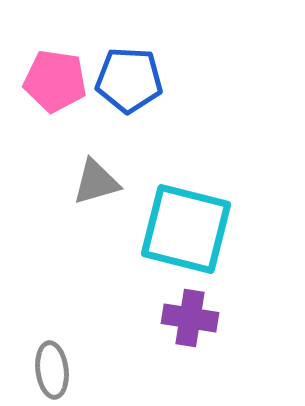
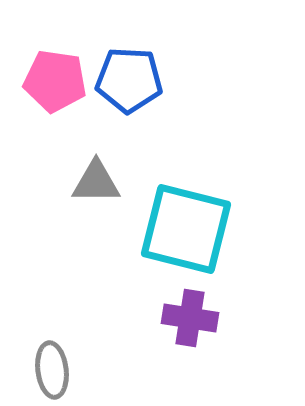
gray triangle: rotated 16 degrees clockwise
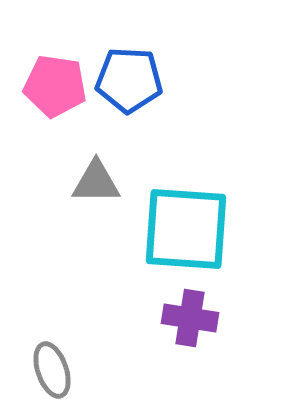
pink pentagon: moved 5 px down
cyan square: rotated 10 degrees counterclockwise
gray ellipse: rotated 12 degrees counterclockwise
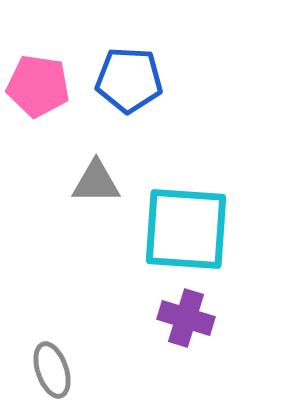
pink pentagon: moved 17 px left
purple cross: moved 4 px left; rotated 8 degrees clockwise
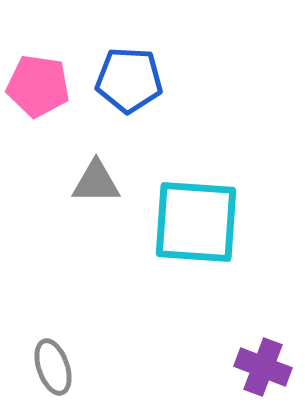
cyan square: moved 10 px right, 7 px up
purple cross: moved 77 px right, 49 px down; rotated 4 degrees clockwise
gray ellipse: moved 1 px right, 3 px up
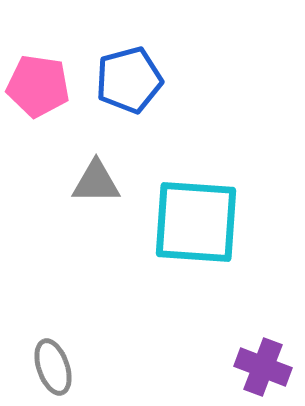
blue pentagon: rotated 18 degrees counterclockwise
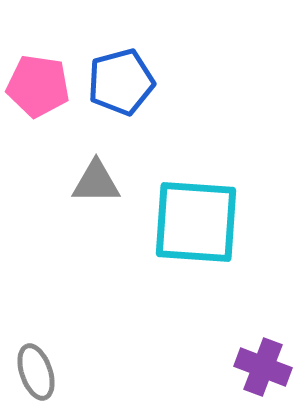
blue pentagon: moved 8 px left, 2 px down
gray ellipse: moved 17 px left, 5 px down
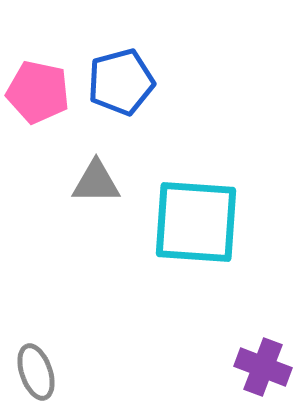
pink pentagon: moved 6 px down; rotated 4 degrees clockwise
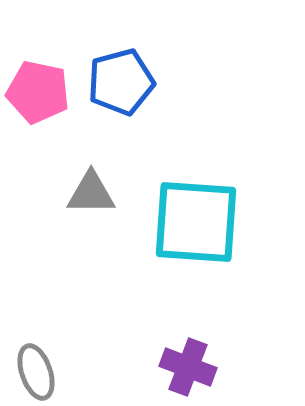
gray triangle: moved 5 px left, 11 px down
purple cross: moved 75 px left
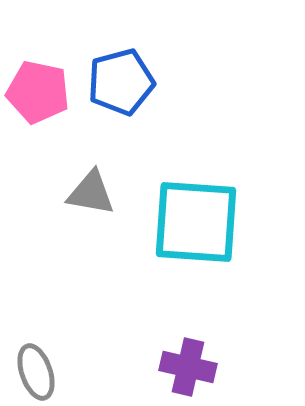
gray triangle: rotated 10 degrees clockwise
purple cross: rotated 8 degrees counterclockwise
